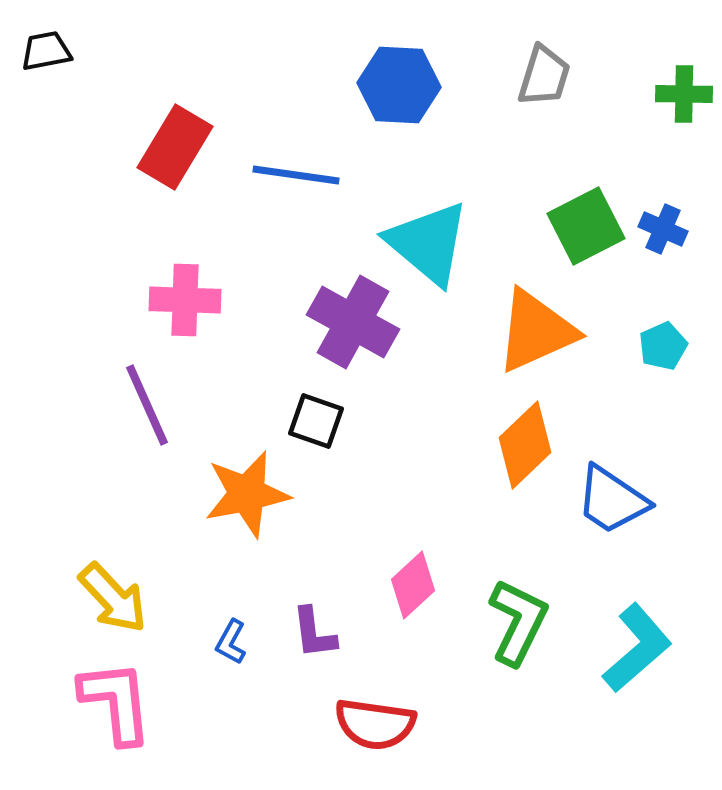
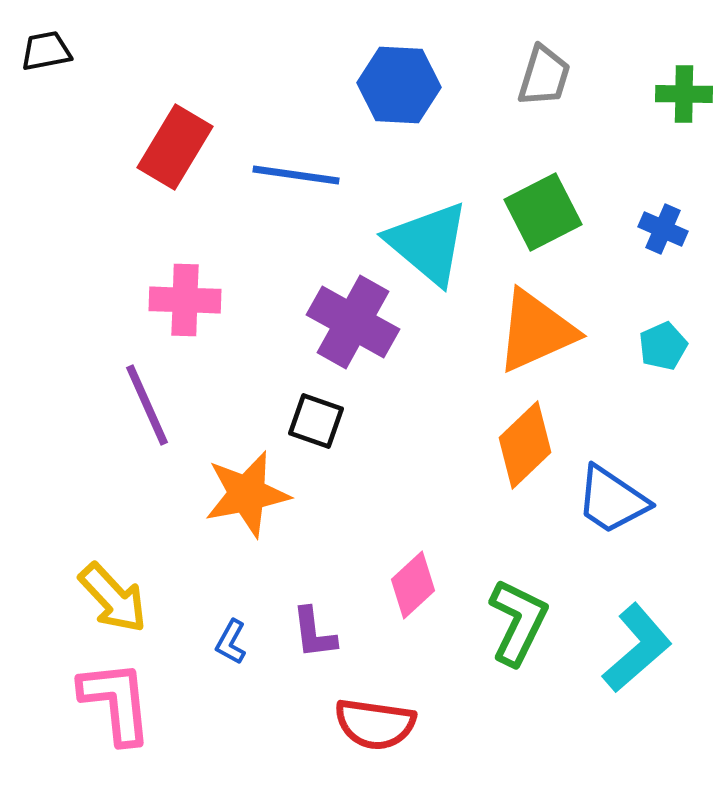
green square: moved 43 px left, 14 px up
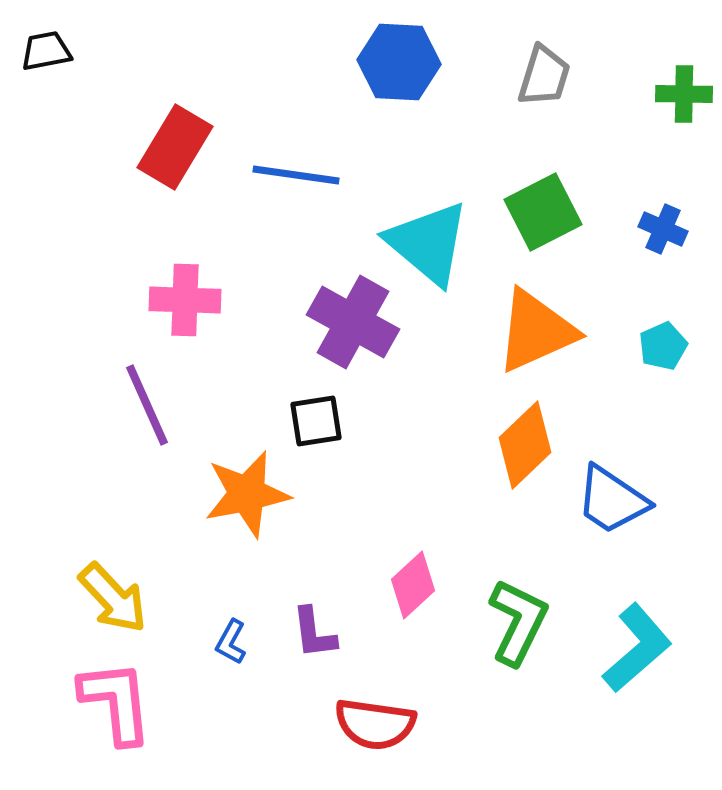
blue hexagon: moved 23 px up
black square: rotated 28 degrees counterclockwise
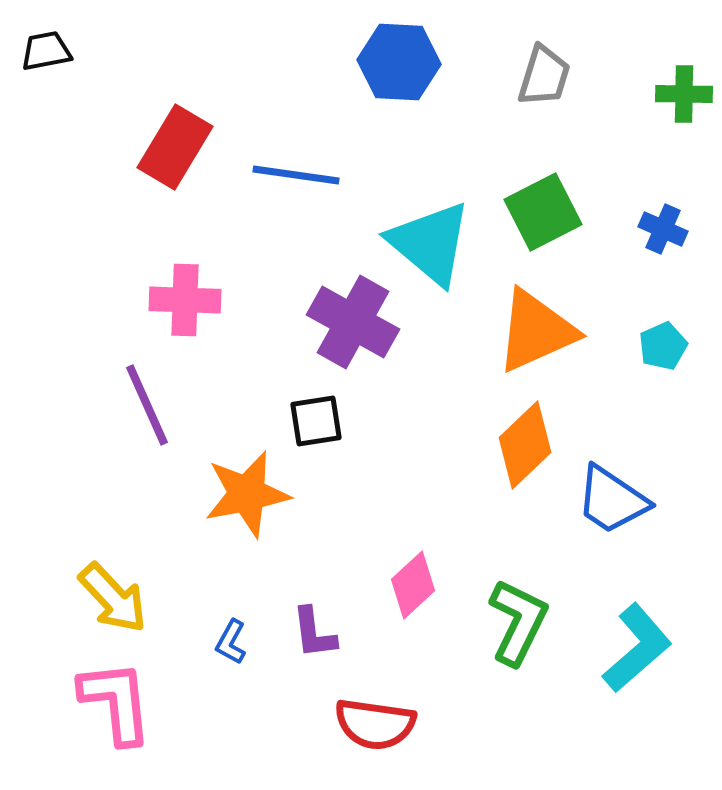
cyan triangle: moved 2 px right
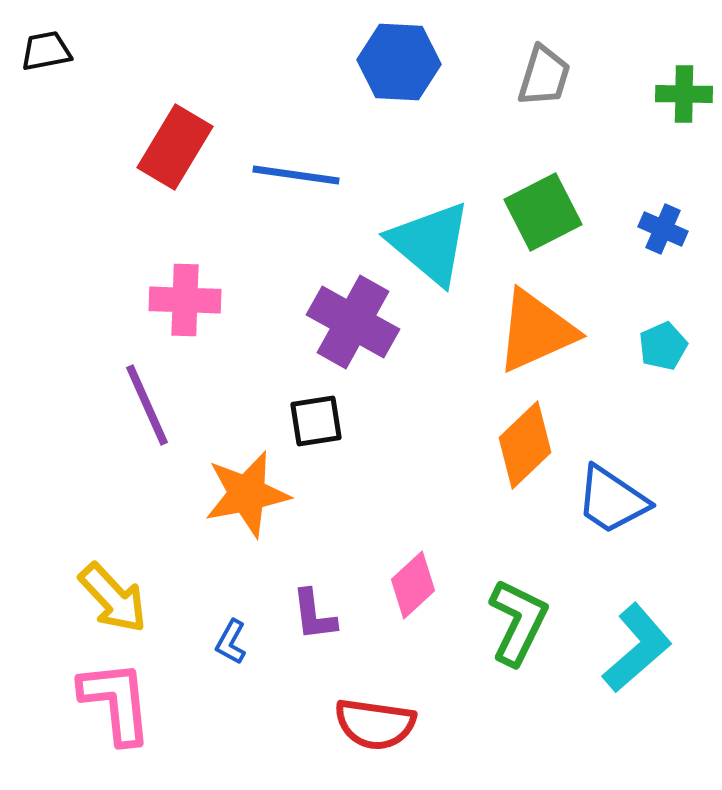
purple L-shape: moved 18 px up
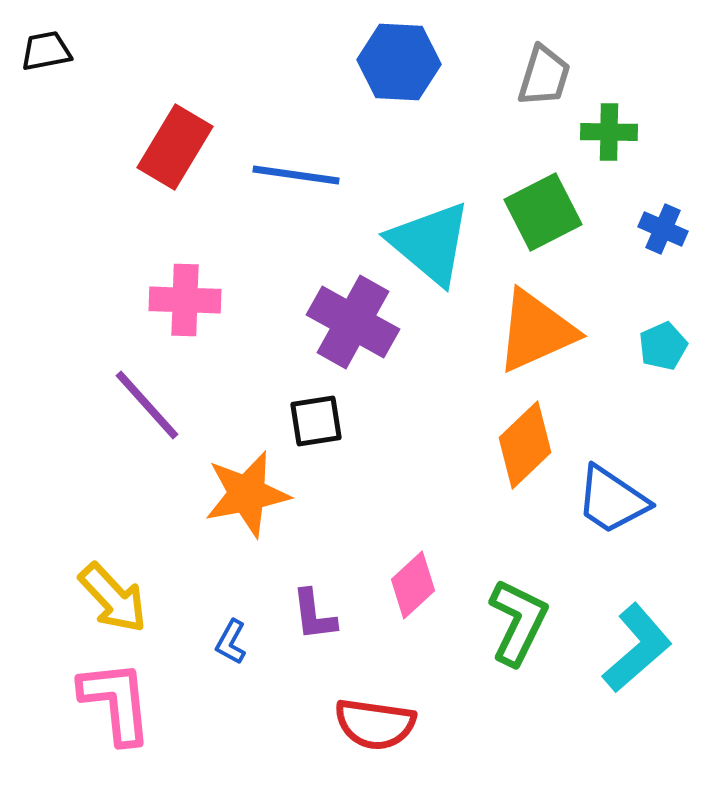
green cross: moved 75 px left, 38 px down
purple line: rotated 18 degrees counterclockwise
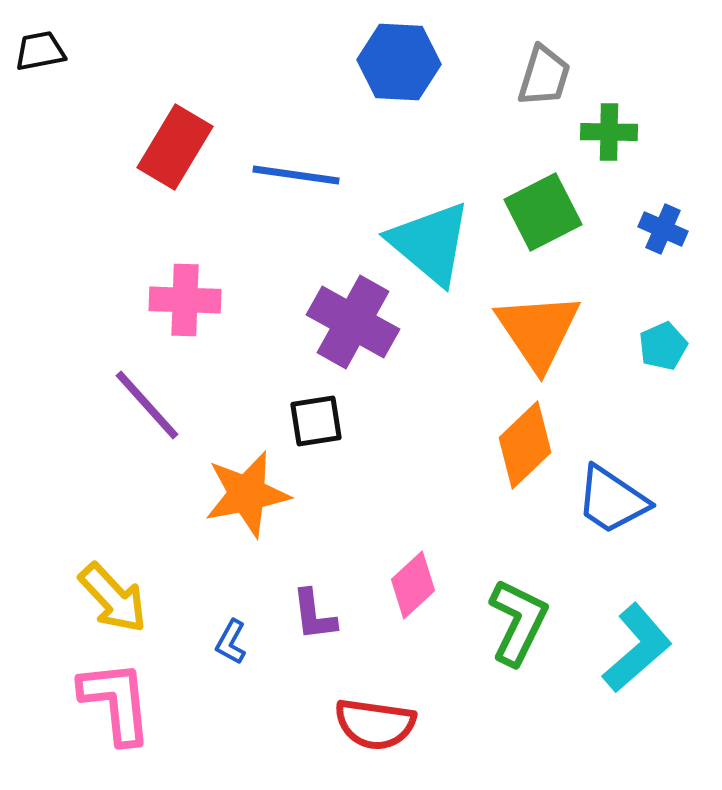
black trapezoid: moved 6 px left
orange triangle: moved 2 px right; rotated 40 degrees counterclockwise
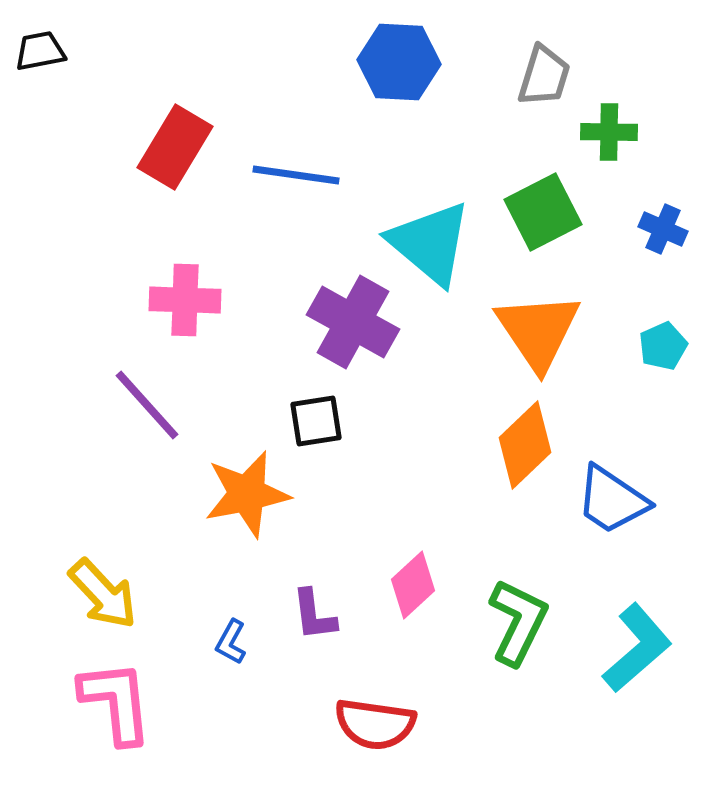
yellow arrow: moved 10 px left, 4 px up
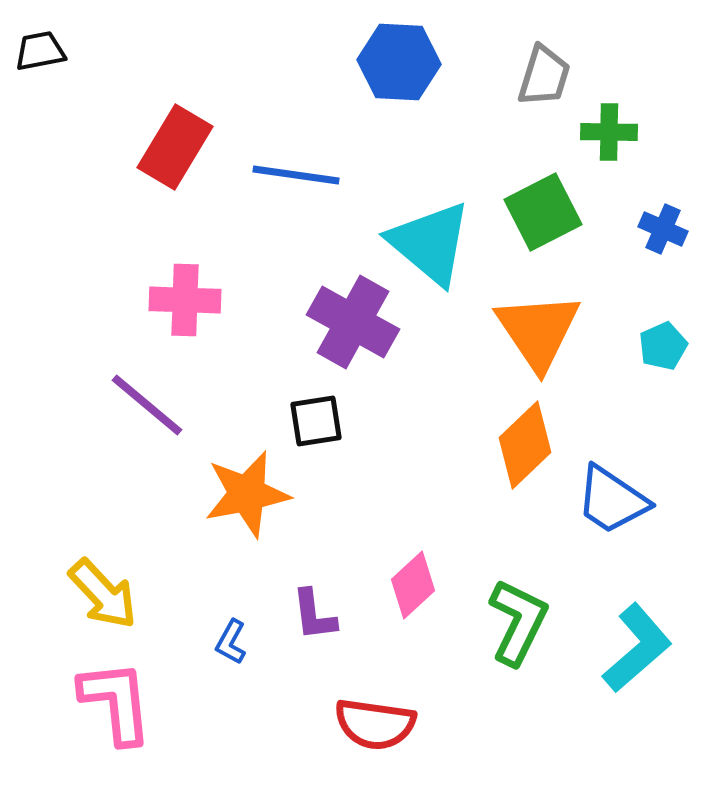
purple line: rotated 8 degrees counterclockwise
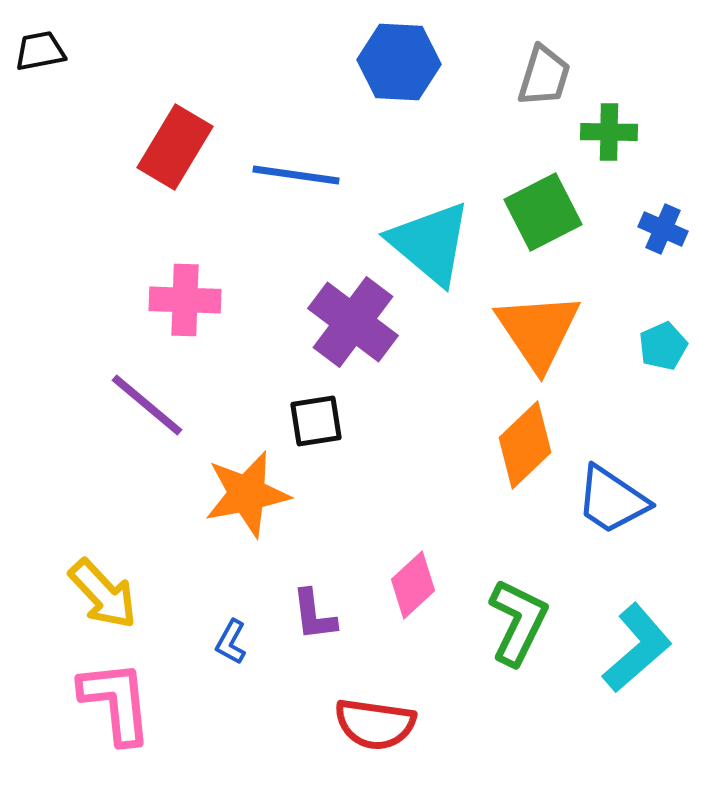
purple cross: rotated 8 degrees clockwise
